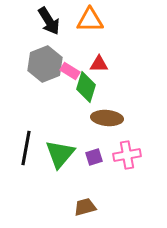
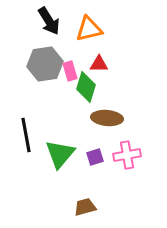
orange triangle: moved 1 px left, 9 px down; rotated 12 degrees counterclockwise
gray hexagon: rotated 12 degrees clockwise
pink rectangle: rotated 42 degrees clockwise
black line: moved 13 px up; rotated 20 degrees counterclockwise
purple square: moved 1 px right
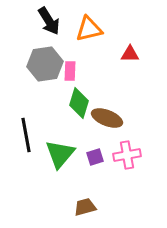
red triangle: moved 31 px right, 10 px up
pink rectangle: rotated 18 degrees clockwise
green diamond: moved 7 px left, 16 px down
brown ellipse: rotated 16 degrees clockwise
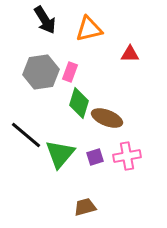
black arrow: moved 4 px left, 1 px up
gray hexagon: moved 4 px left, 8 px down
pink rectangle: moved 1 px down; rotated 18 degrees clockwise
black line: rotated 40 degrees counterclockwise
pink cross: moved 1 px down
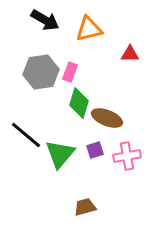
black arrow: rotated 28 degrees counterclockwise
purple square: moved 7 px up
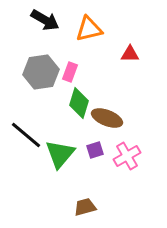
pink cross: rotated 20 degrees counterclockwise
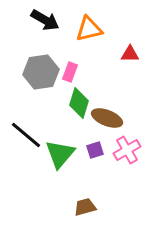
pink cross: moved 6 px up
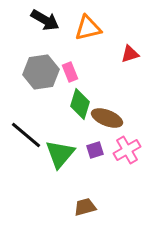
orange triangle: moved 1 px left, 1 px up
red triangle: rotated 18 degrees counterclockwise
pink rectangle: rotated 42 degrees counterclockwise
green diamond: moved 1 px right, 1 px down
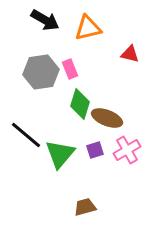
red triangle: rotated 30 degrees clockwise
pink rectangle: moved 3 px up
